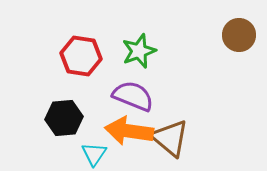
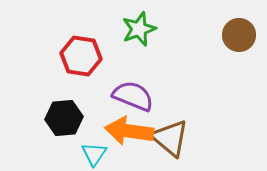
green star: moved 22 px up
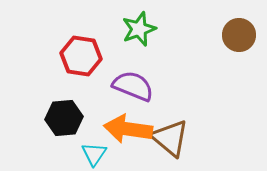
purple semicircle: moved 10 px up
orange arrow: moved 1 px left, 2 px up
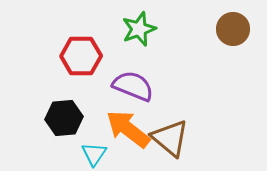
brown circle: moved 6 px left, 6 px up
red hexagon: rotated 9 degrees counterclockwise
orange arrow: rotated 30 degrees clockwise
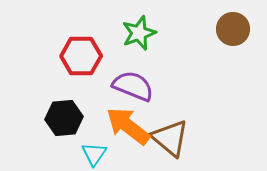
green star: moved 4 px down
orange arrow: moved 3 px up
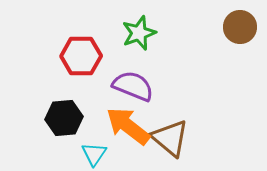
brown circle: moved 7 px right, 2 px up
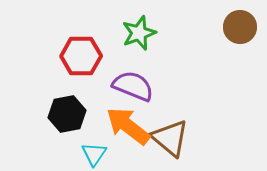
black hexagon: moved 3 px right, 4 px up; rotated 6 degrees counterclockwise
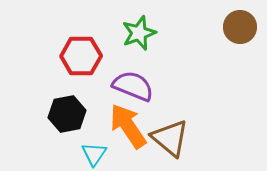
orange arrow: rotated 18 degrees clockwise
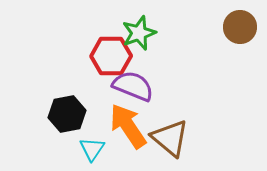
red hexagon: moved 30 px right
cyan triangle: moved 2 px left, 5 px up
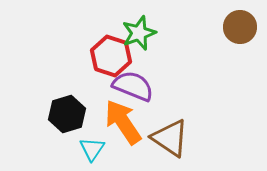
red hexagon: rotated 18 degrees clockwise
black hexagon: rotated 6 degrees counterclockwise
orange arrow: moved 5 px left, 4 px up
brown triangle: rotated 6 degrees counterclockwise
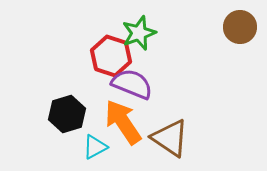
purple semicircle: moved 1 px left, 2 px up
cyan triangle: moved 3 px right, 2 px up; rotated 28 degrees clockwise
